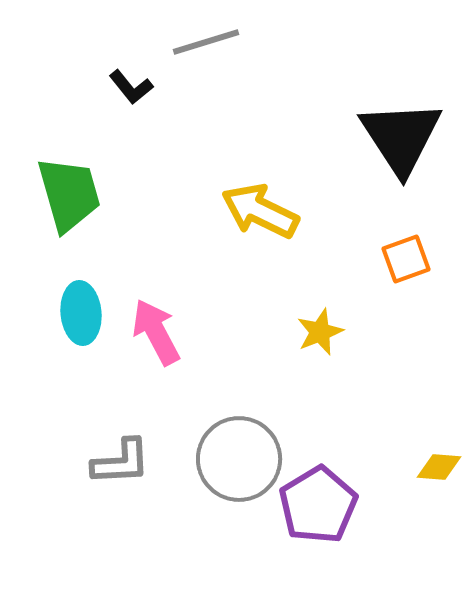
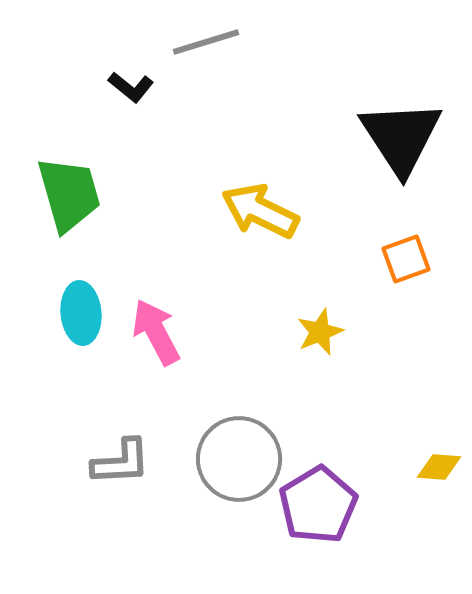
black L-shape: rotated 12 degrees counterclockwise
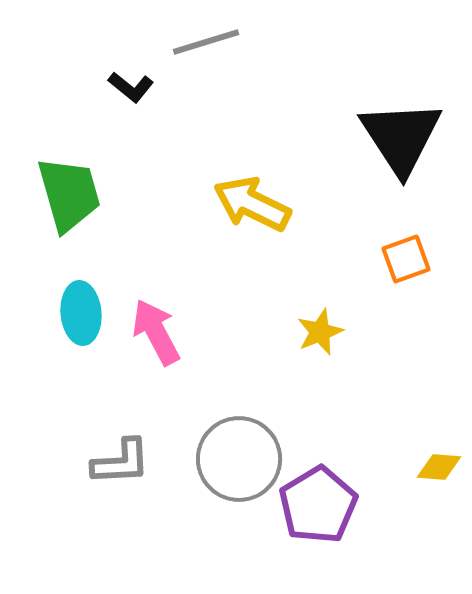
yellow arrow: moved 8 px left, 7 px up
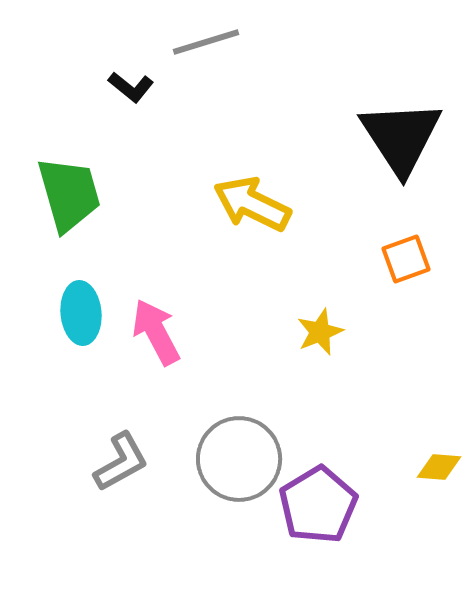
gray L-shape: rotated 26 degrees counterclockwise
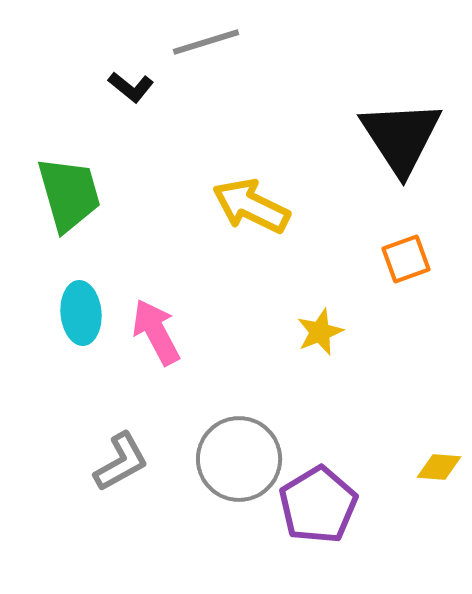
yellow arrow: moved 1 px left, 2 px down
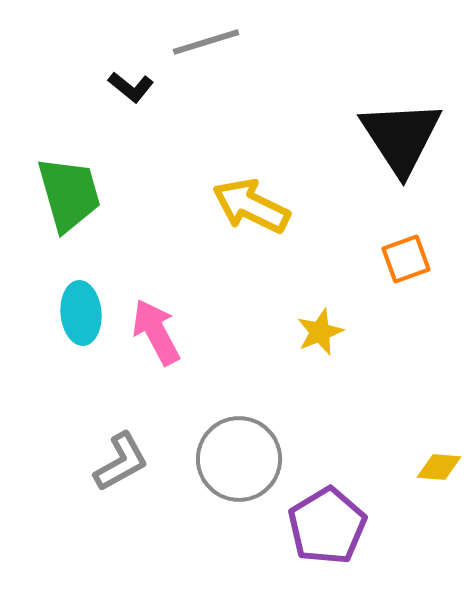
purple pentagon: moved 9 px right, 21 px down
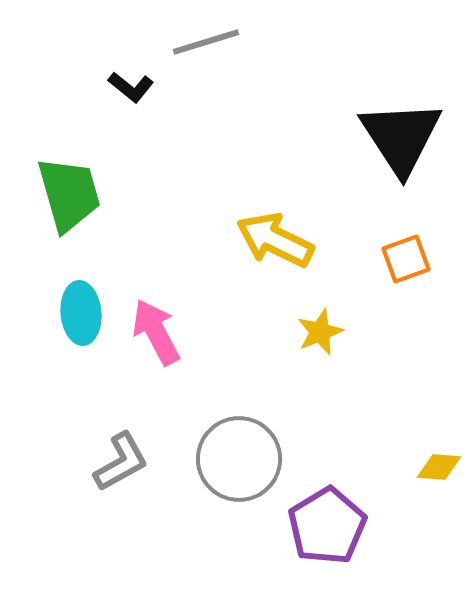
yellow arrow: moved 24 px right, 34 px down
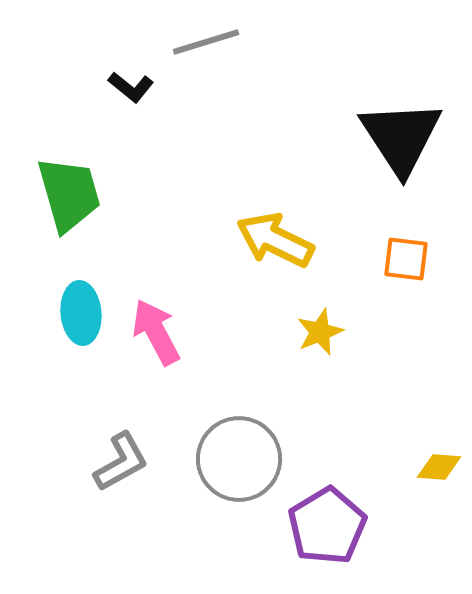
orange square: rotated 27 degrees clockwise
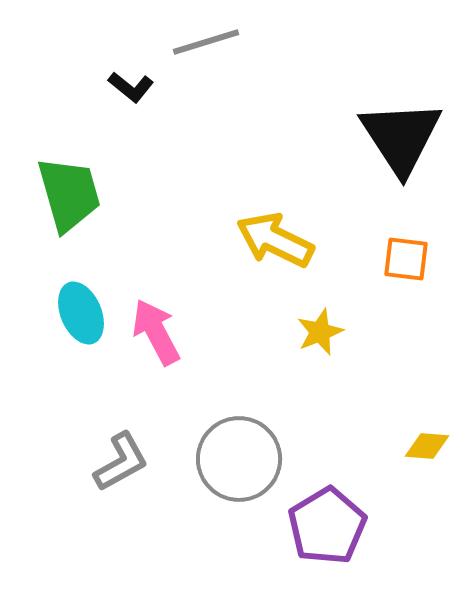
cyan ellipse: rotated 18 degrees counterclockwise
yellow diamond: moved 12 px left, 21 px up
